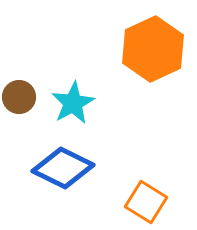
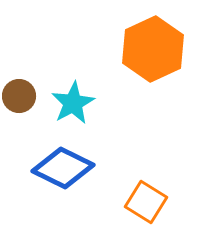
brown circle: moved 1 px up
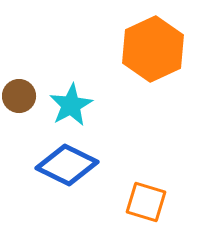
cyan star: moved 2 px left, 2 px down
blue diamond: moved 4 px right, 3 px up
orange square: rotated 15 degrees counterclockwise
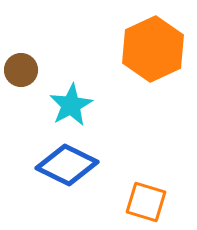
brown circle: moved 2 px right, 26 px up
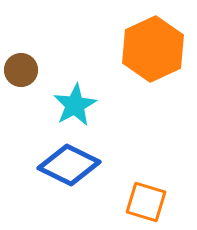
cyan star: moved 4 px right
blue diamond: moved 2 px right
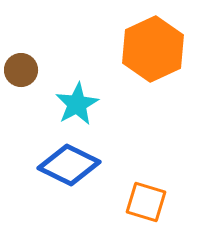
cyan star: moved 2 px right, 1 px up
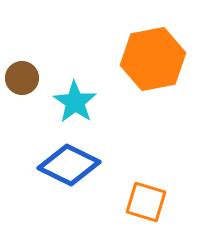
orange hexagon: moved 10 px down; rotated 14 degrees clockwise
brown circle: moved 1 px right, 8 px down
cyan star: moved 2 px left, 2 px up; rotated 9 degrees counterclockwise
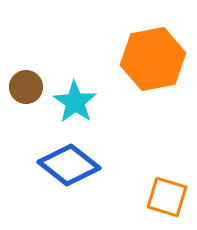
brown circle: moved 4 px right, 9 px down
blue diamond: rotated 12 degrees clockwise
orange square: moved 21 px right, 5 px up
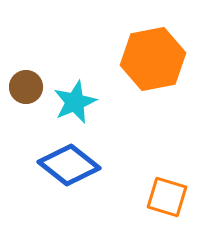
cyan star: rotated 15 degrees clockwise
